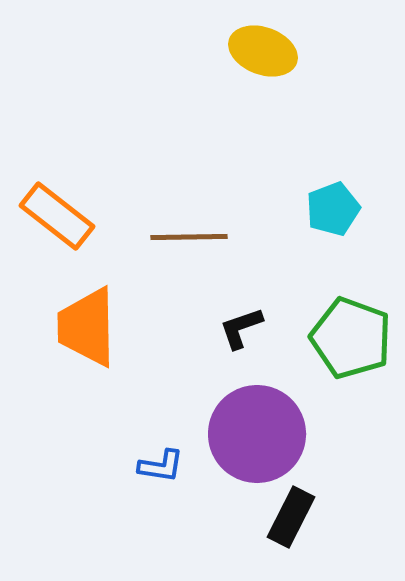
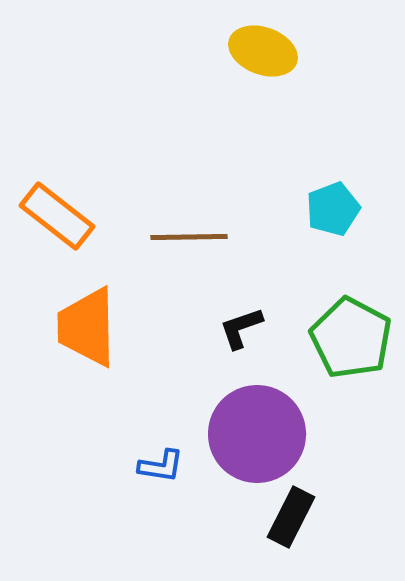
green pentagon: rotated 8 degrees clockwise
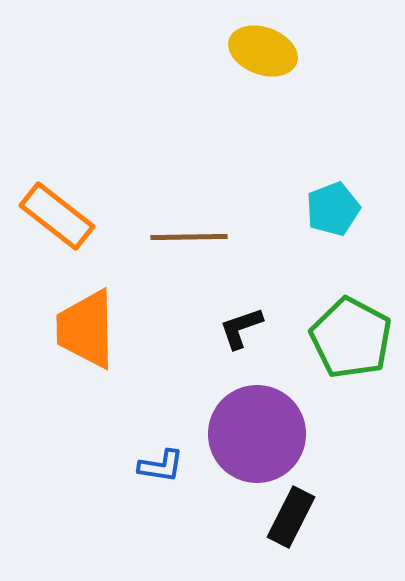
orange trapezoid: moved 1 px left, 2 px down
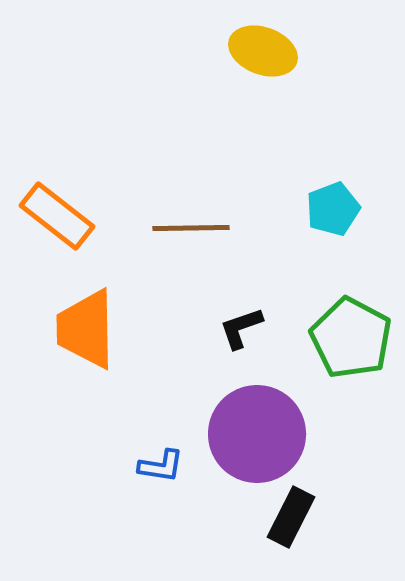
brown line: moved 2 px right, 9 px up
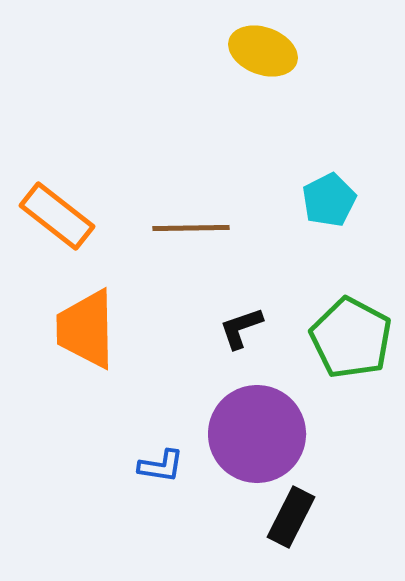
cyan pentagon: moved 4 px left, 9 px up; rotated 6 degrees counterclockwise
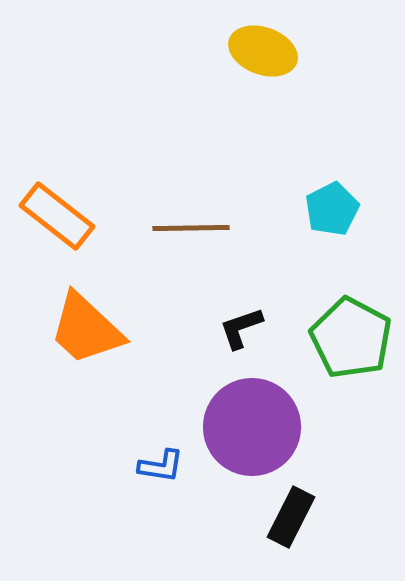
cyan pentagon: moved 3 px right, 9 px down
orange trapezoid: rotated 46 degrees counterclockwise
purple circle: moved 5 px left, 7 px up
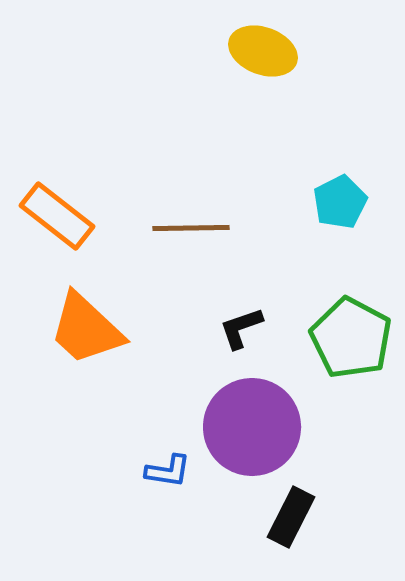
cyan pentagon: moved 8 px right, 7 px up
blue L-shape: moved 7 px right, 5 px down
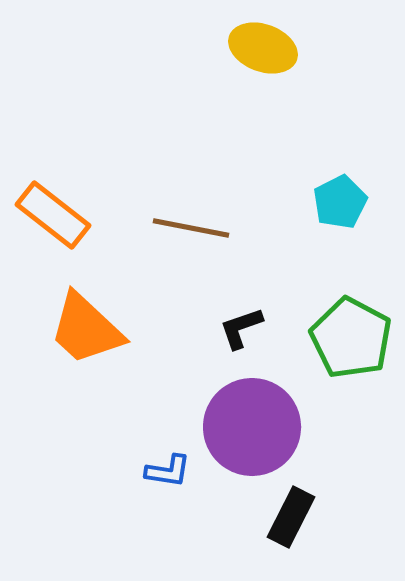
yellow ellipse: moved 3 px up
orange rectangle: moved 4 px left, 1 px up
brown line: rotated 12 degrees clockwise
